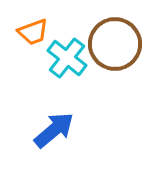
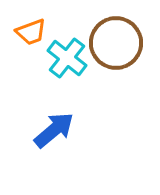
orange trapezoid: moved 2 px left
brown circle: moved 1 px right, 1 px up
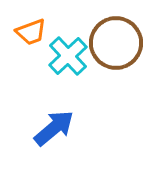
cyan cross: moved 1 px right, 2 px up; rotated 9 degrees clockwise
blue arrow: moved 2 px up
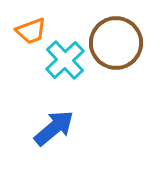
orange trapezoid: moved 1 px up
cyan cross: moved 3 px left, 4 px down
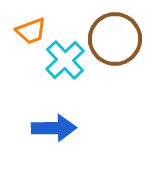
brown circle: moved 1 px left, 4 px up
blue arrow: rotated 39 degrees clockwise
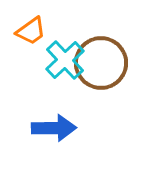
orange trapezoid: rotated 16 degrees counterclockwise
brown circle: moved 14 px left, 24 px down
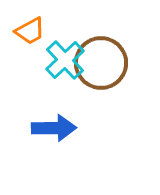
orange trapezoid: moved 1 px left; rotated 8 degrees clockwise
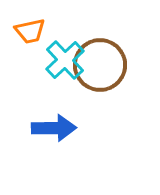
orange trapezoid: rotated 16 degrees clockwise
brown circle: moved 1 px left, 2 px down
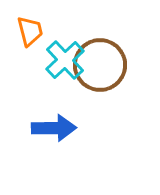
orange trapezoid: rotated 92 degrees counterclockwise
